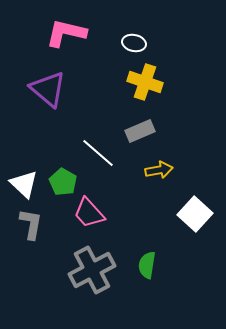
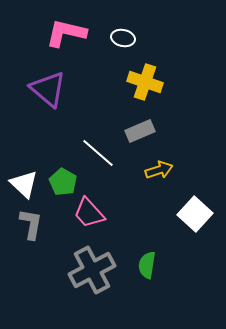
white ellipse: moved 11 px left, 5 px up
yellow arrow: rotated 8 degrees counterclockwise
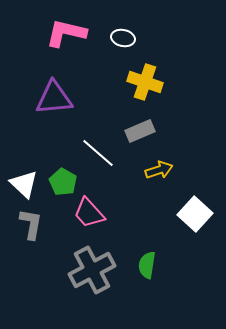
purple triangle: moved 6 px right, 9 px down; rotated 45 degrees counterclockwise
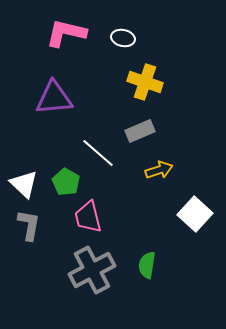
green pentagon: moved 3 px right
pink trapezoid: moved 1 px left, 4 px down; rotated 28 degrees clockwise
gray L-shape: moved 2 px left, 1 px down
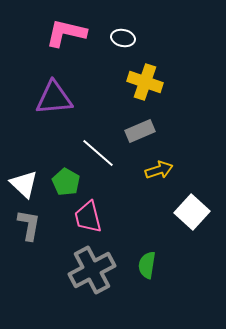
white square: moved 3 px left, 2 px up
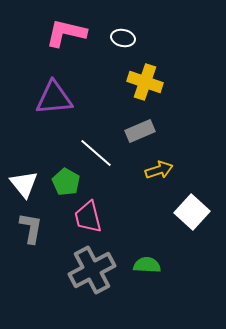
white line: moved 2 px left
white triangle: rotated 8 degrees clockwise
gray L-shape: moved 2 px right, 3 px down
green semicircle: rotated 84 degrees clockwise
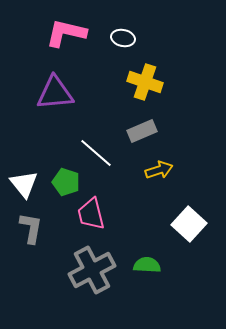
purple triangle: moved 1 px right, 5 px up
gray rectangle: moved 2 px right
green pentagon: rotated 12 degrees counterclockwise
white square: moved 3 px left, 12 px down
pink trapezoid: moved 3 px right, 3 px up
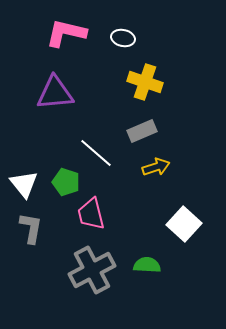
yellow arrow: moved 3 px left, 3 px up
white square: moved 5 px left
